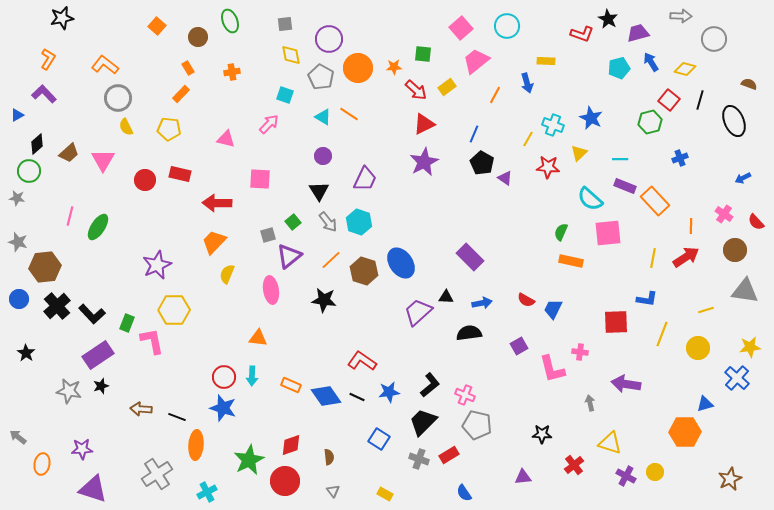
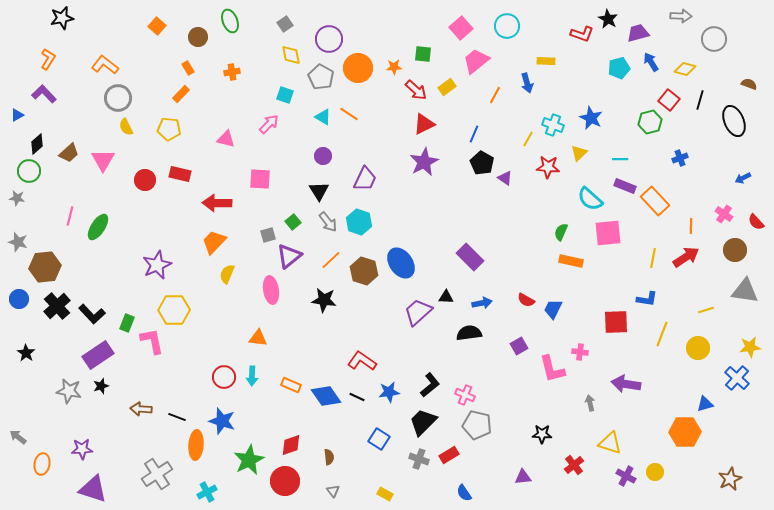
gray square at (285, 24): rotated 28 degrees counterclockwise
blue star at (223, 408): moved 1 px left, 13 px down
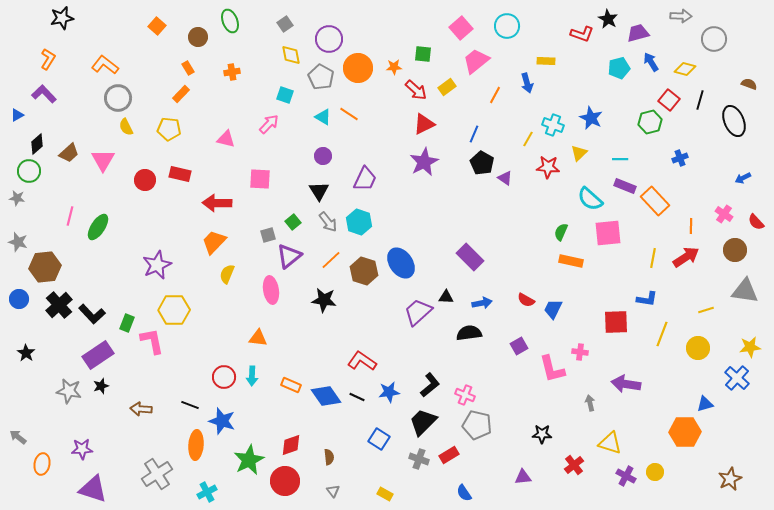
black cross at (57, 306): moved 2 px right, 1 px up
black line at (177, 417): moved 13 px right, 12 px up
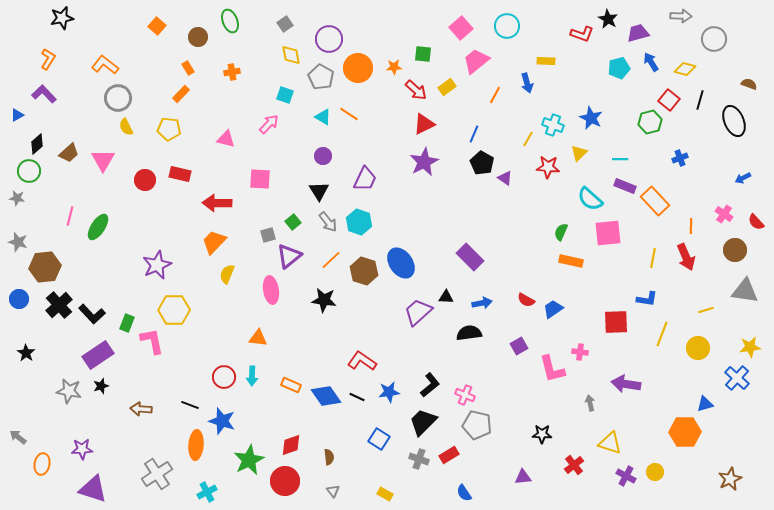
red arrow at (686, 257): rotated 100 degrees clockwise
blue trapezoid at (553, 309): rotated 30 degrees clockwise
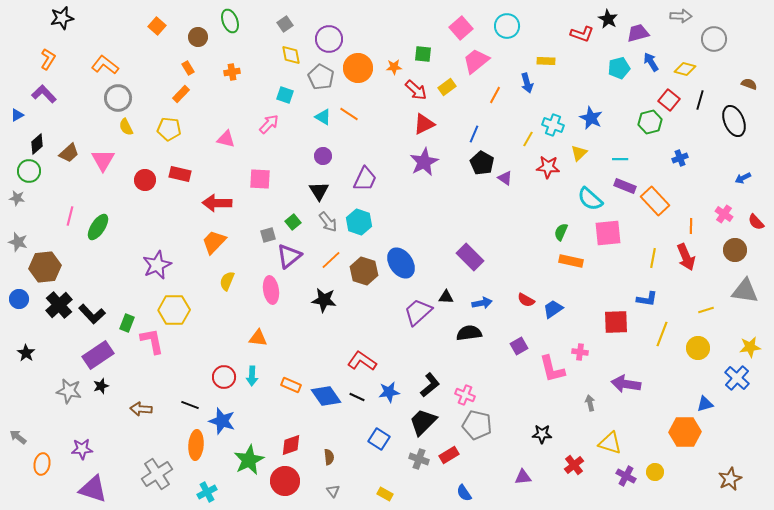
yellow semicircle at (227, 274): moved 7 px down
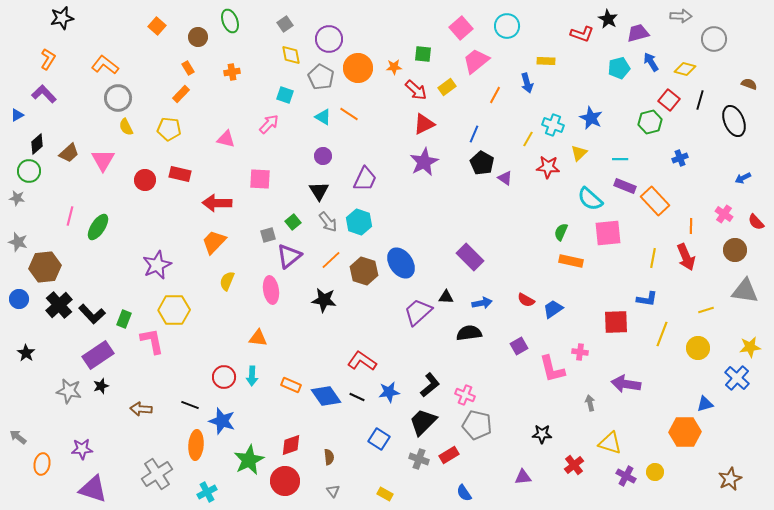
green rectangle at (127, 323): moved 3 px left, 4 px up
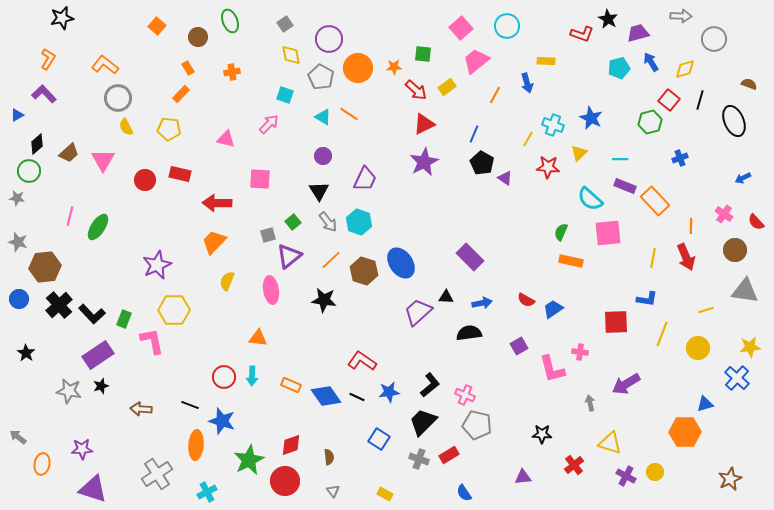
yellow diamond at (685, 69): rotated 30 degrees counterclockwise
purple arrow at (626, 384): rotated 40 degrees counterclockwise
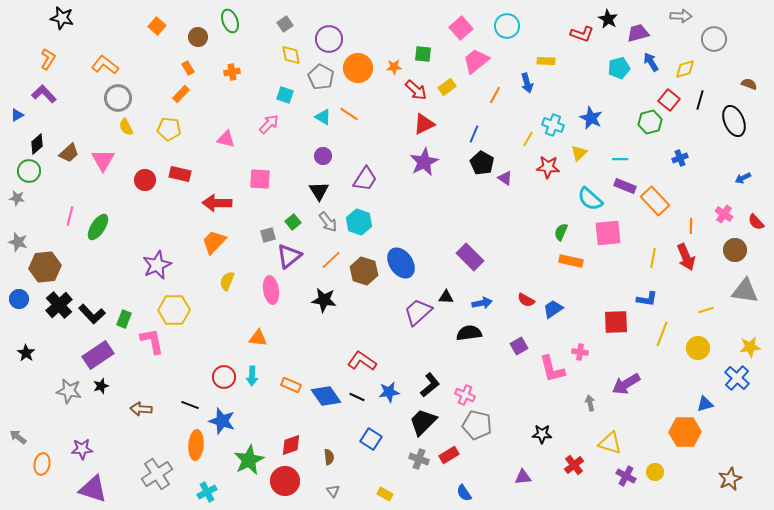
black star at (62, 18): rotated 25 degrees clockwise
purple trapezoid at (365, 179): rotated 8 degrees clockwise
blue square at (379, 439): moved 8 px left
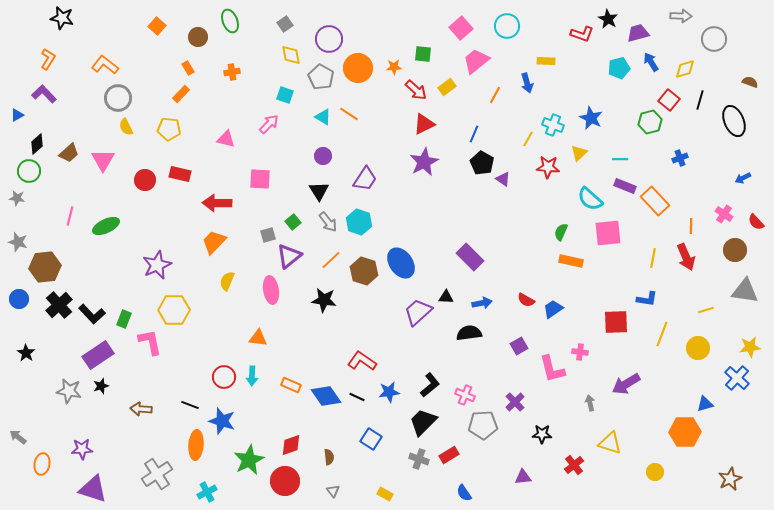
brown semicircle at (749, 84): moved 1 px right, 2 px up
purple triangle at (505, 178): moved 2 px left, 1 px down
green ellipse at (98, 227): moved 8 px right, 1 px up; rotated 32 degrees clockwise
pink L-shape at (152, 341): moved 2 px left, 1 px down
gray pentagon at (477, 425): moved 6 px right; rotated 16 degrees counterclockwise
purple cross at (626, 476): moved 111 px left, 74 px up; rotated 18 degrees clockwise
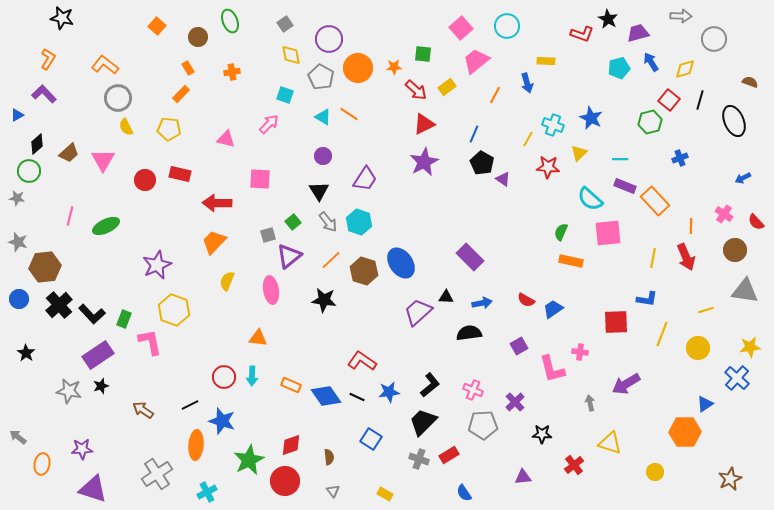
yellow hexagon at (174, 310): rotated 20 degrees clockwise
pink cross at (465, 395): moved 8 px right, 5 px up
blue triangle at (705, 404): rotated 18 degrees counterclockwise
black line at (190, 405): rotated 48 degrees counterclockwise
brown arrow at (141, 409): moved 2 px right, 1 px down; rotated 30 degrees clockwise
